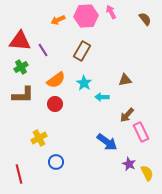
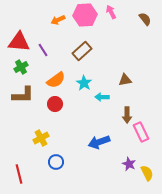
pink hexagon: moved 1 px left, 1 px up
red triangle: moved 1 px left, 1 px down
brown rectangle: rotated 18 degrees clockwise
brown arrow: rotated 42 degrees counterclockwise
yellow cross: moved 2 px right
blue arrow: moved 8 px left; rotated 125 degrees clockwise
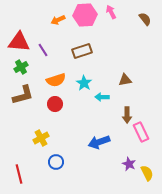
brown rectangle: rotated 24 degrees clockwise
orange semicircle: rotated 18 degrees clockwise
brown L-shape: rotated 15 degrees counterclockwise
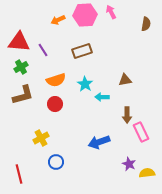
brown semicircle: moved 1 px right, 5 px down; rotated 48 degrees clockwise
cyan star: moved 1 px right, 1 px down
yellow semicircle: rotated 70 degrees counterclockwise
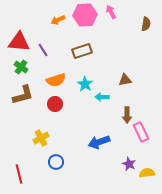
green cross: rotated 24 degrees counterclockwise
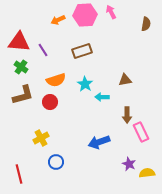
red circle: moved 5 px left, 2 px up
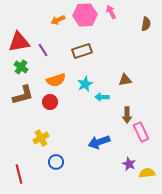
red triangle: rotated 15 degrees counterclockwise
cyan star: rotated 14 degrees clockwise
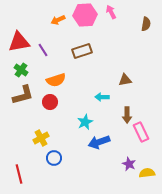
green cross: moved 3 px down
cyan star: moved 38 px down
blue circle: moved 2 px left, 4 px up
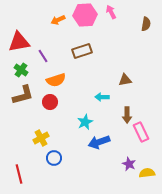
purple line: moved 6 px down
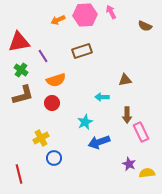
brown semicircle: moved 1 px left, 2 px down; rotated 104 degrees clockwise
red circle: moved 2 px right, 1 px down
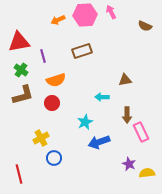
purple line: rotated 16 degrees clockwise
